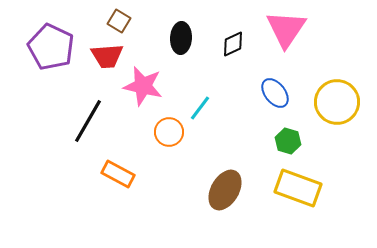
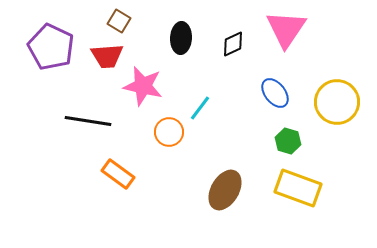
black line: rotated 69 degrees clockwise
orange rectangle: rotated 8 degrees clockwise
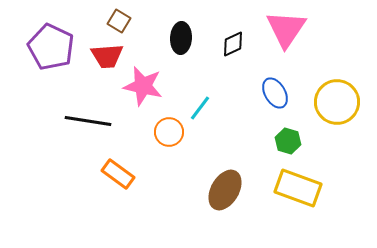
blue ellipse: rotated 8 degrees clockwise
